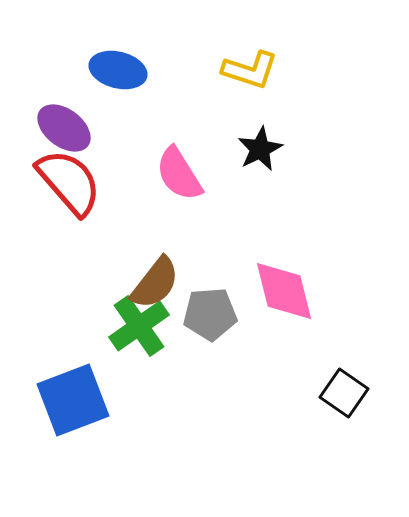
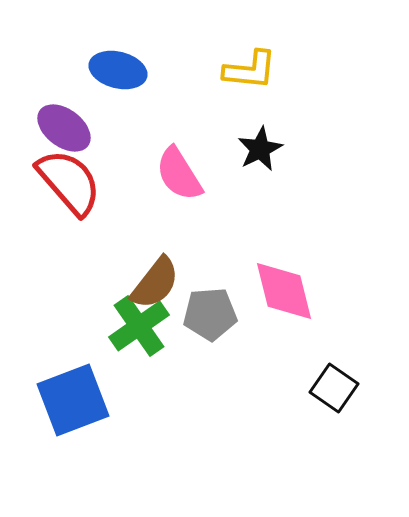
yellow L-shape: rotated 12 degrees counterclockwise
black square: moved 10 px left, 5 px up
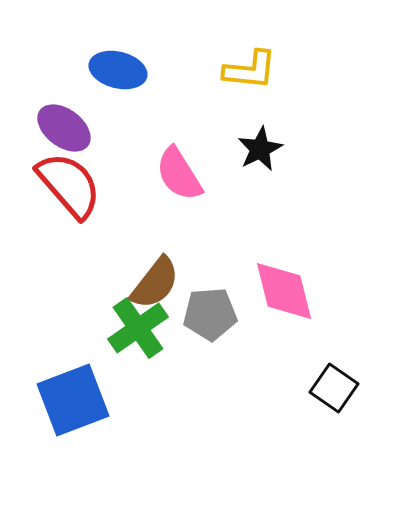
red semicircle: moved 3 px down
green cross: moved 1 px left, 2 px down
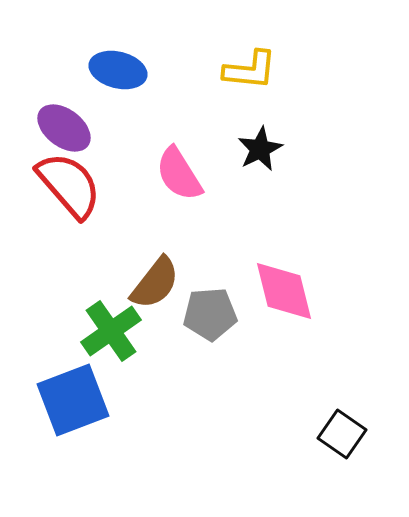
green cross: moved 27 px left, 3 px down
black square: moved 8 px right, 46 px down
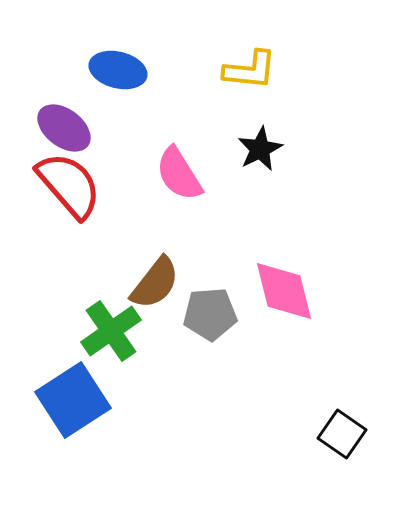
blue square: rotated 12 degrees counterclockwise
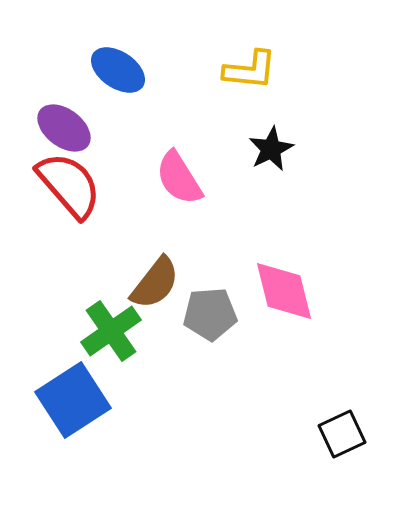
blue ellipse: rotated 20 degrees clockwise
black star: moved 11 px right
pink semicircle: moved 4 px down
black square: rotated 30 degrees clockwise
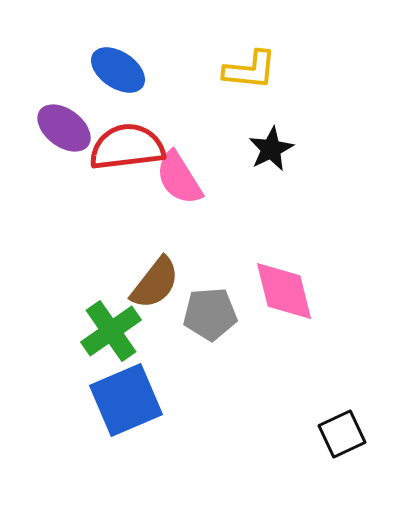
red semicircle: moved 58 px right, 38 px up; rotated 56 degrees counterclockwise
blue square: moved 53 px right; rotated 10 degrees clockwise
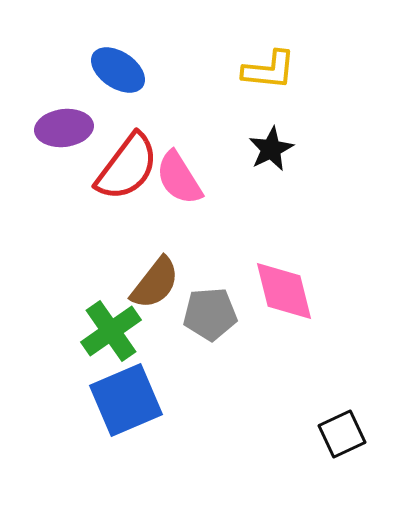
yellow L-shape: moved 19 px right
purple ellipse: rotated 44 degrees counterclockwise
red semicircle: moved 20 px down; rotated 134 degrees clockwise
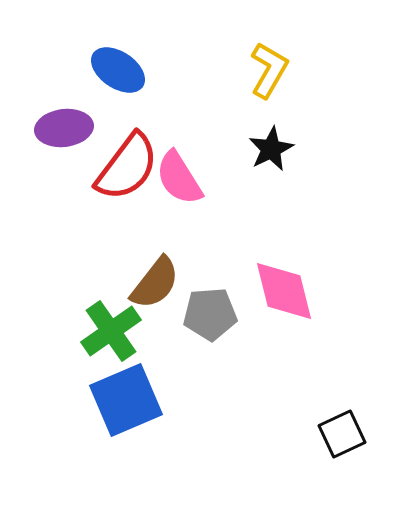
yellow L-shape: rotated 66 degrees counterclockwise
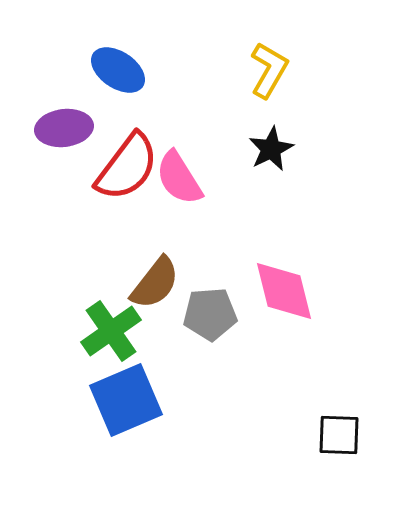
black square: moved 3 px left, 1 px down; rotated 27 degrees clockwise
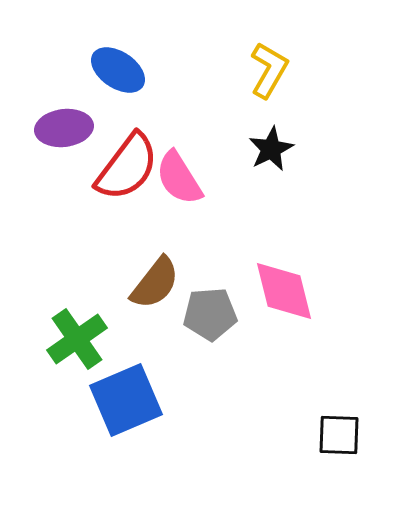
green cross: moved 34 px left, 8 px down
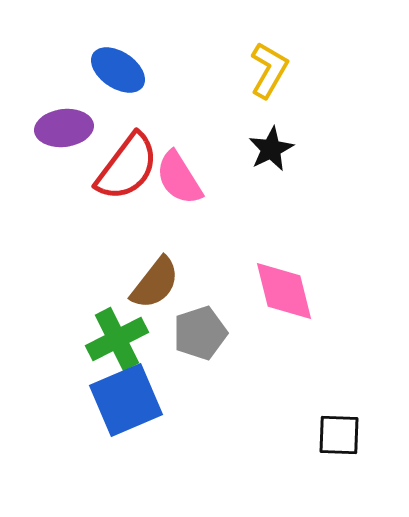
gray pentagon: moved 10 px left, 19 px down; rotated 14 degrees counterclockwise
green cross: moved 40 px right; rotated 8 degrees clockwise
